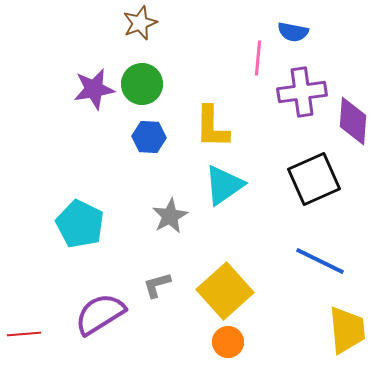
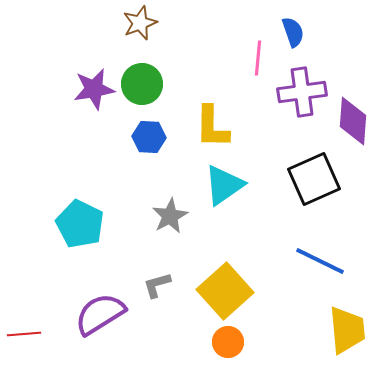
blue semicircle: rotated 120 degrees counterclockwise
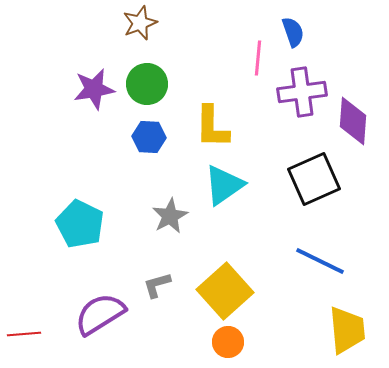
green circle: moved 5 px right
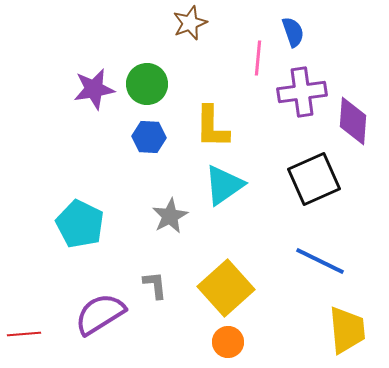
brown star: moved 50 px right
gray L-shape: moved 2 px left; rotated 100 degrees clockwise
yellow square: moved 1 px right, 3 px up
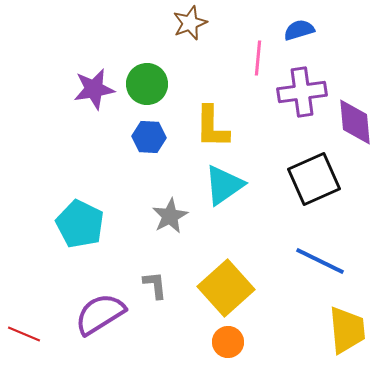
blue semicircle: moved 6 px right, 2 px up; rotated 88 degrees counterclockwise
purple diamond: moved 2 px right, 1 px down; rotated 9 degrees counterclockwise
red line: rotated 28 degrees clockwise
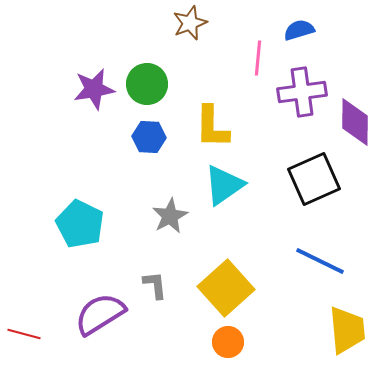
purple diamond: rotated 6 degrees clockwise
red line: rotated 8 degrees counterclockwise
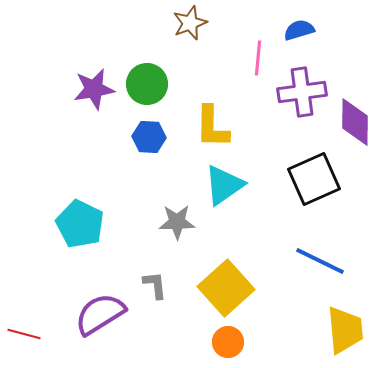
gray star: moved 7 px right, 6 px down; rotated 27 degrees clockwise
yellow trapezoid: moved 2 px left
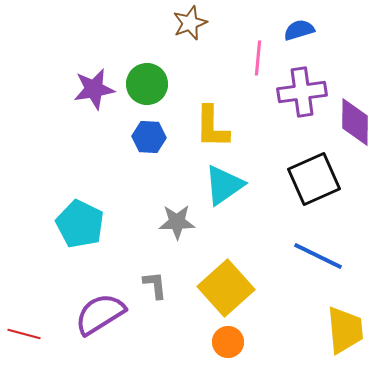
blue line: moved 2 px left, 5 px up
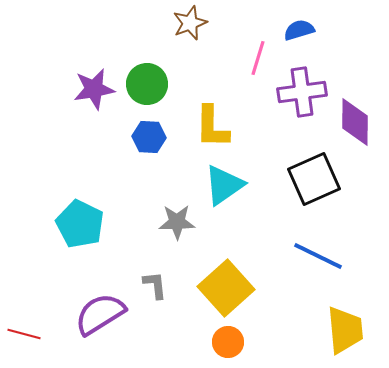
pink line: rotated 12 degrees clockwise
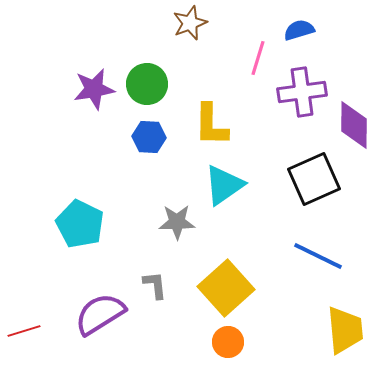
purple diamond: moved 1 px left, 3 px down
yellow L-shape: moved 1 px left, 2 px up
red line: moved 3 px up; rotated 32 degrees counterclockwise
